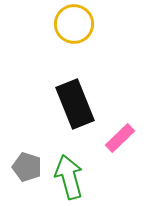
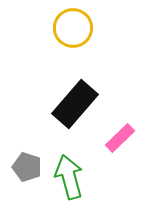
yellow circle: moved 1 px left, 4 px down
black rectangle: rotated 63 degrees clockwise
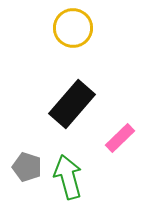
black rectangle: moved 3 px left
green arrow: moved 1 px left
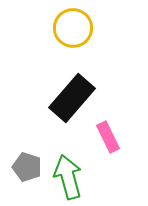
black rectangle: moved 6 px up
pink rectangle: moved 12 px left, 1 px up; rotated 72 degrees counterclockwise
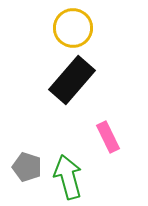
black rectangle: moved 18 px up
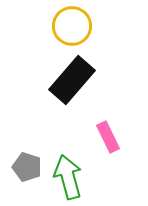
yellow circle: moved 1 px left, 2 px up
